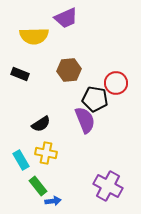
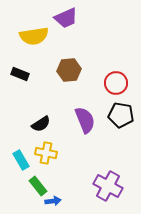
yellow semicircle: rotated 8 degrees counterclockwise
black pentagon: moved 26 px right, 16 px down
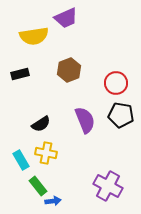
brown hexagon: rotated 15 degrees counterclockwise
black rectangle: rotated 36 degrees counterclockwise
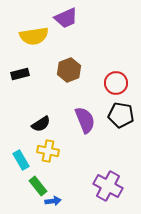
yellow cross: moved 2 px right, 2 px up
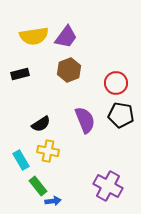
purple trapezoid: moved 19 px down; rotated 30 degrees counterclockwise
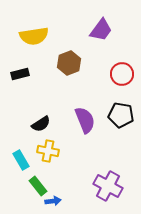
purple trapezoid: moved 35 px right, 7 px up
brown hexagon: moved 7 px up
red circle: moved 6 px right, 9 px up
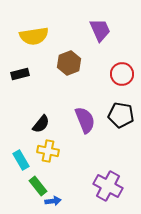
purple trapezoid: moved 1 px left; rotated 60 degrees counterclockwise
black semicircle: rotated 18 degrees counterclockwise
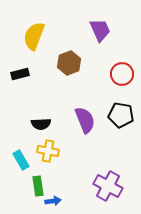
yellow semicircle: rotated 120 degrees clockwise
black semicircle: rotated 48 degrees clockwise
green rectangle: rotated 30 degrees clockwise
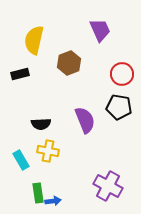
yellow semicircle: moved 4 px down; rotated 8 degrees counterclockwise
black pentagon: moved 2 px left, 8 px up
green rectangle: moved 7 px down
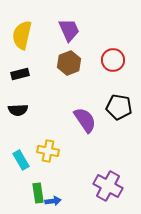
purple trapezoid: moved 31 px left
yellow semicircle: moved 12 px left, 5 px up
red circle: moved 9 px left, 14 px up
purple semicircle: rotated 12 degrees counterclockwise
black semicircle: moved 23 px left, 14 px up
